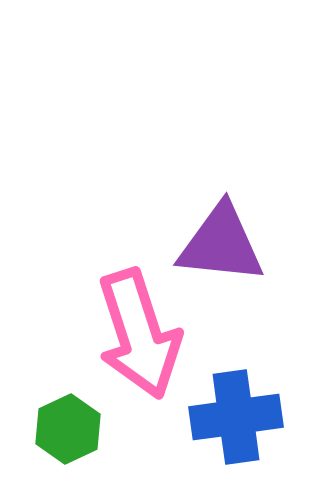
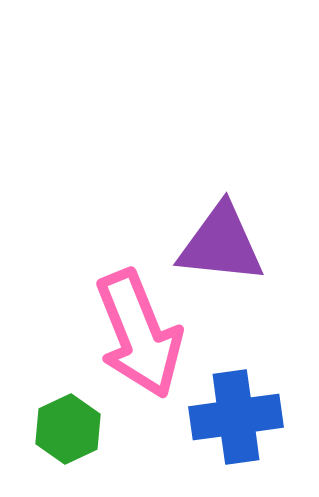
pink arrow: rotated 4 degrees counterclockwise
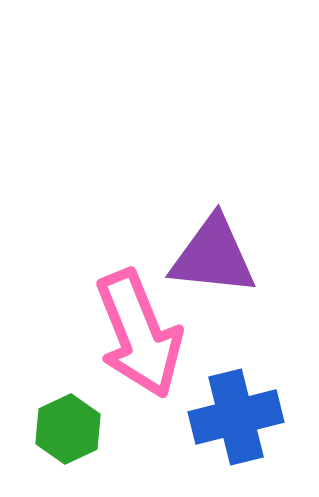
purple triangle: moved 8 px left, 12 px down
blue cross: rotated 6 degrees counterclockwise
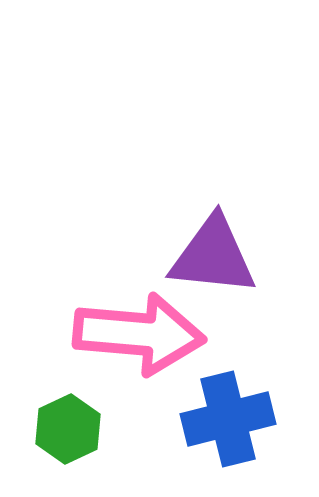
pink arrow: rotated 63 degrees counterclockwise
blue cross: moved 8 px left, 2 px down
